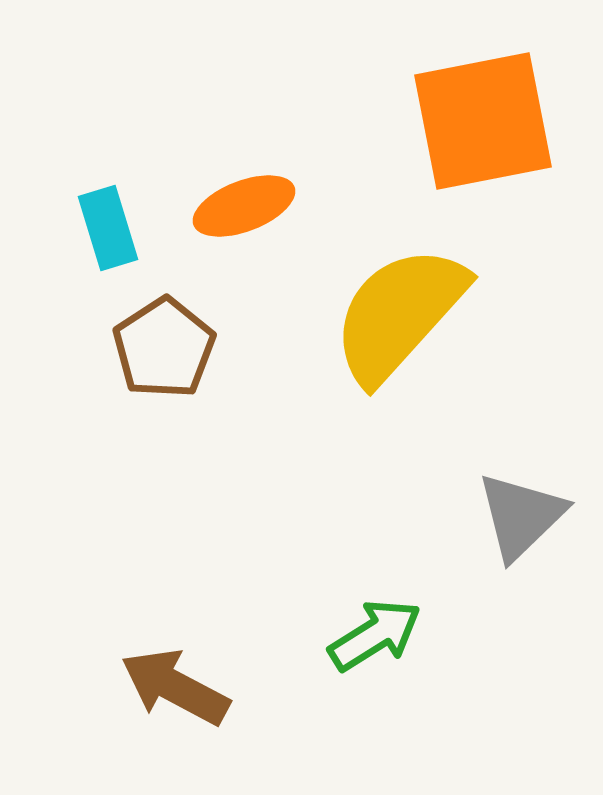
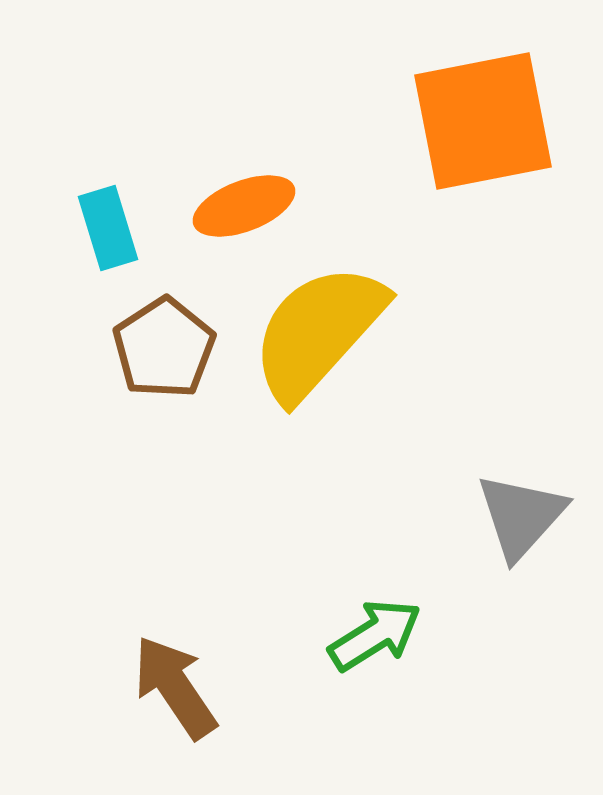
yellow semicircle: moved 81 px left, 18 px down
gray triangle: rotated 4 degrees counterclockwise
brown arrow: rotated 28 degrees clockwise
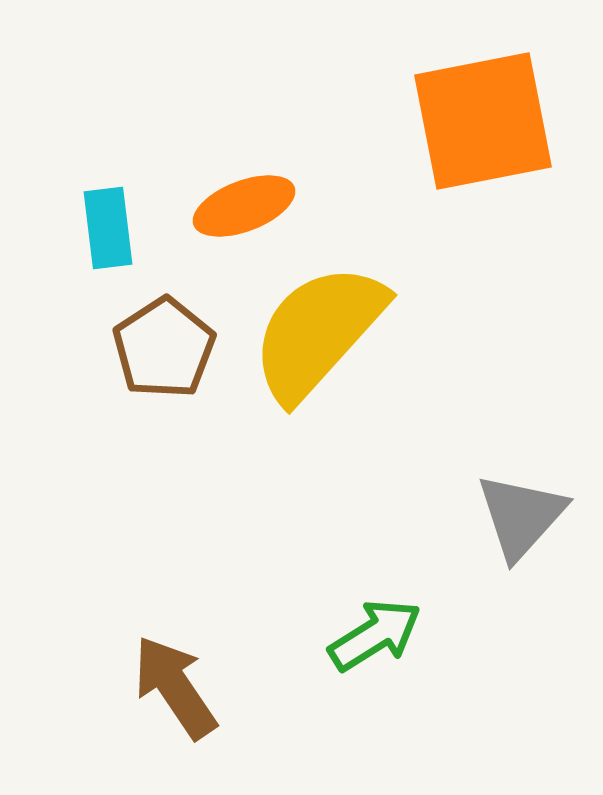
cyan rectangle: rotated 10 degrees clockwise
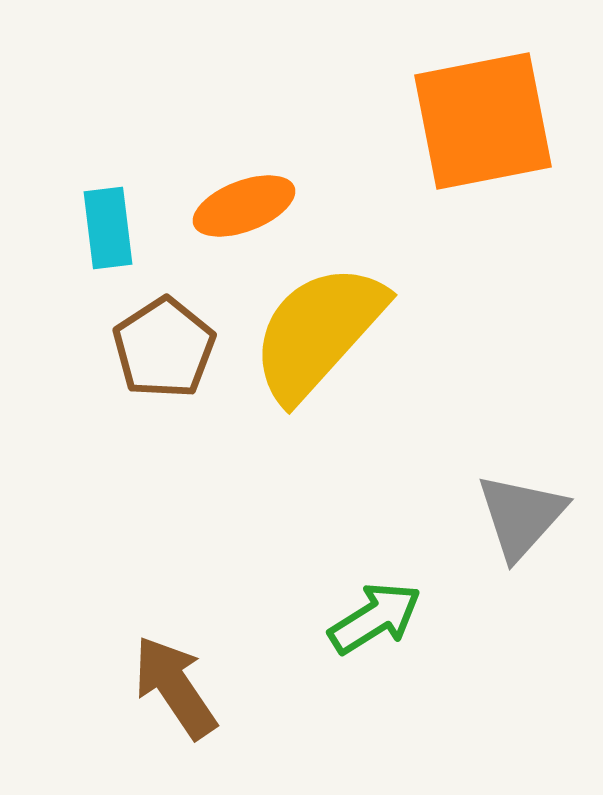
green arrow: moved 17 px up
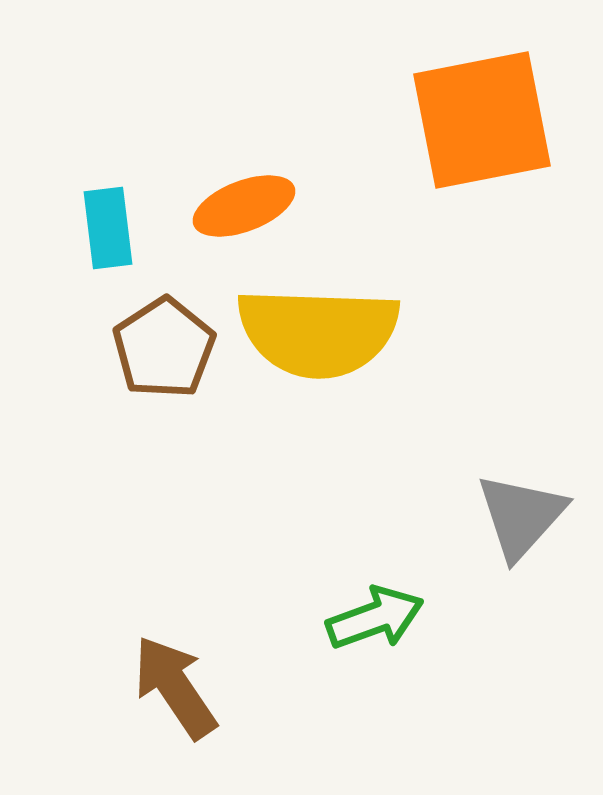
orange square: moved 1 px left, 1 px up
yellow semicircle: rotated 130 degrees counterclockwise
green arrow: rotated 12 degrees clockwise
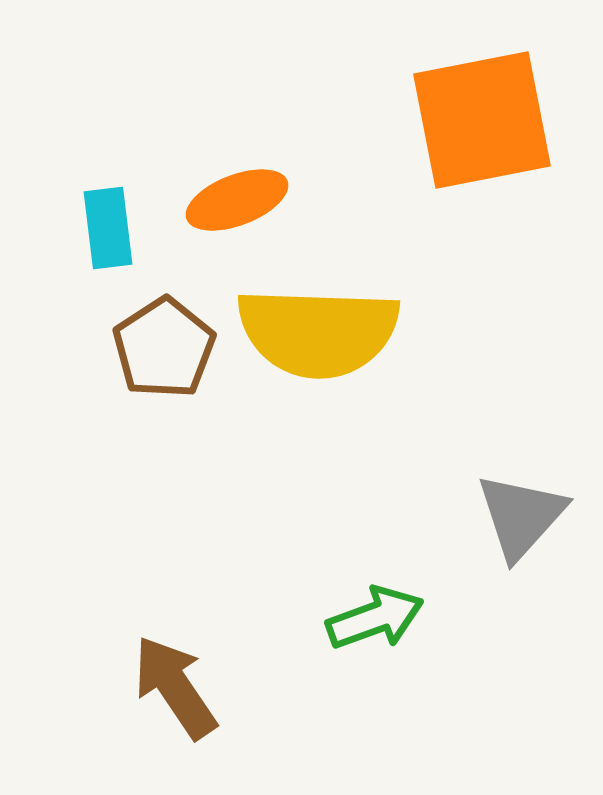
orange ellipse: moved 7 px left, 6 px up
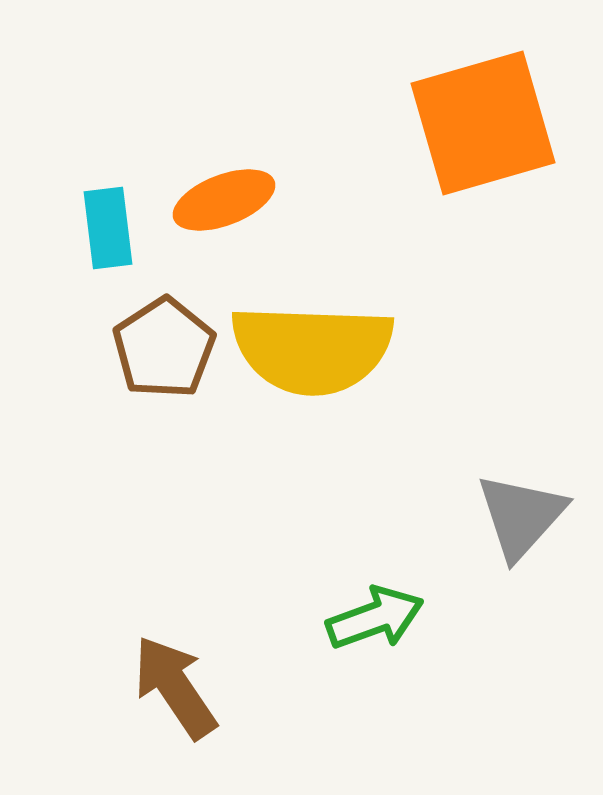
orange square: moved 1 px right, 3 px down; rotated 5 degrees counterclockwise
orange ellipse: moved 13 px left
yellow semicircle: moved 6 px left, 17 px down
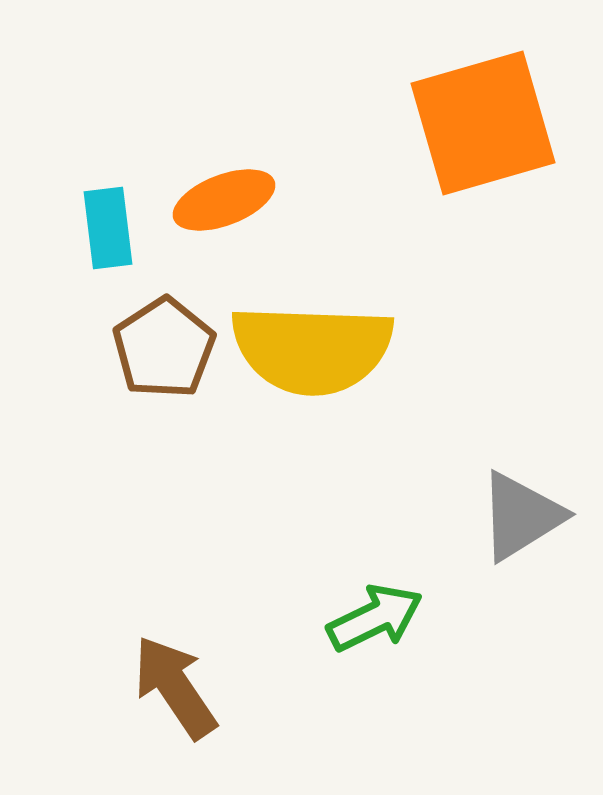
gray triangle: rotated 16 degrees clockwise
green arrow: rotated 6 degrees counterclockwise
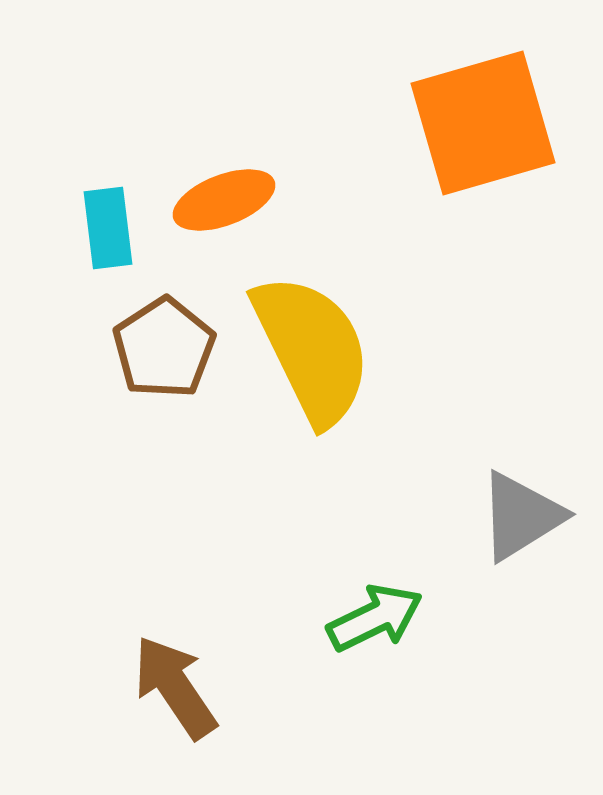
yellow semicircle: rotated 118 degrees counterclockwise
